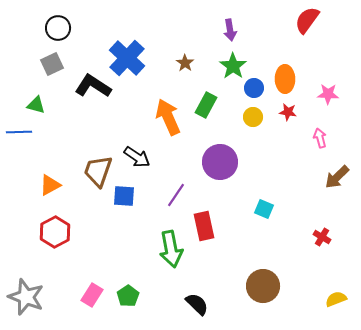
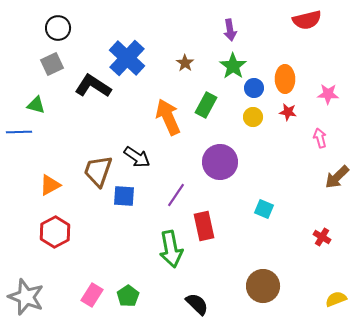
red semicircle: rotated 140 degrees counterclockwise
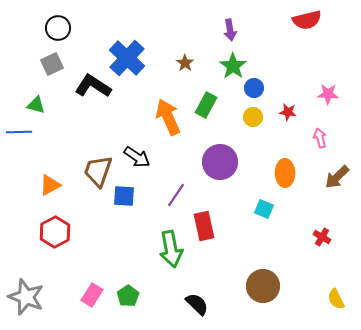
orange ellipse: moved 94 px down
yellow semicircle: rotated 95 degrees counterclockwise
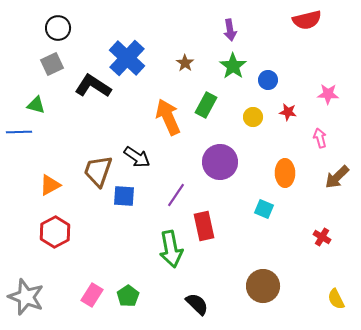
blue circle: moved 14 px right, 8 px up
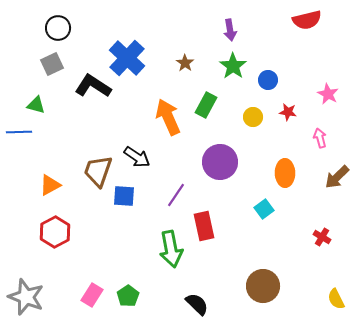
pink star: rotated 25 degrees clockwise
cyan square: rotated 30 degrees clockwise
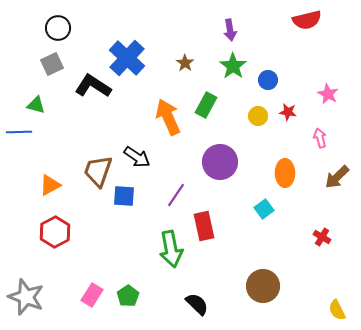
yellow circle: moved 5 px right, 1 px up
yellow semicircle: moved 1 px right, 11 px down
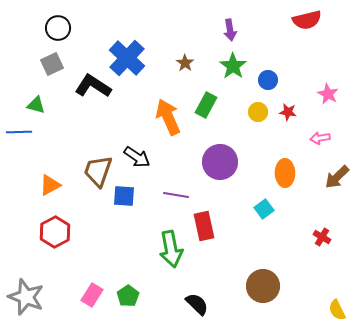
yellow circle: moved 4 px up
pink arrow: rotated 84 degrees counterclockwise
purple line: rotated 65 degrees clockwise
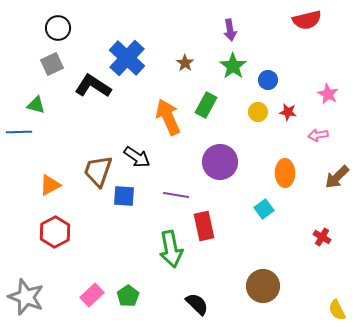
pink arrow: moved 2 px left, 3 px up
pink rectangle: rotated 15 degrees clockwise
